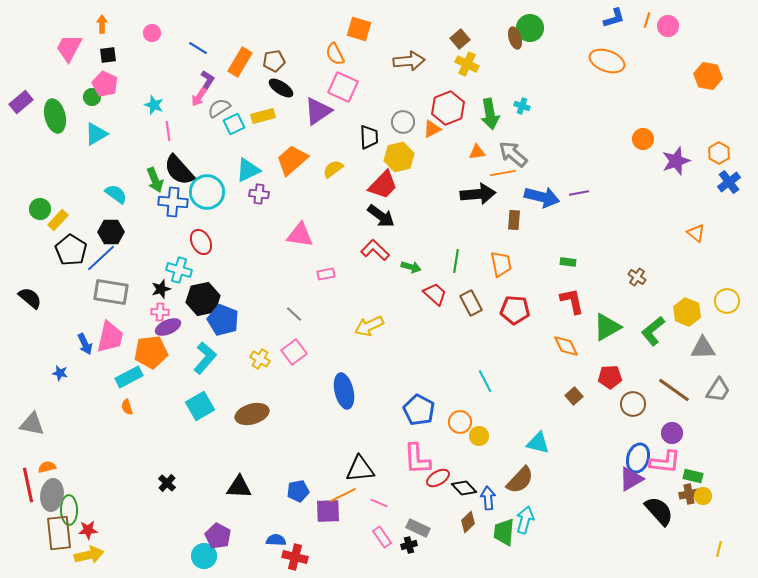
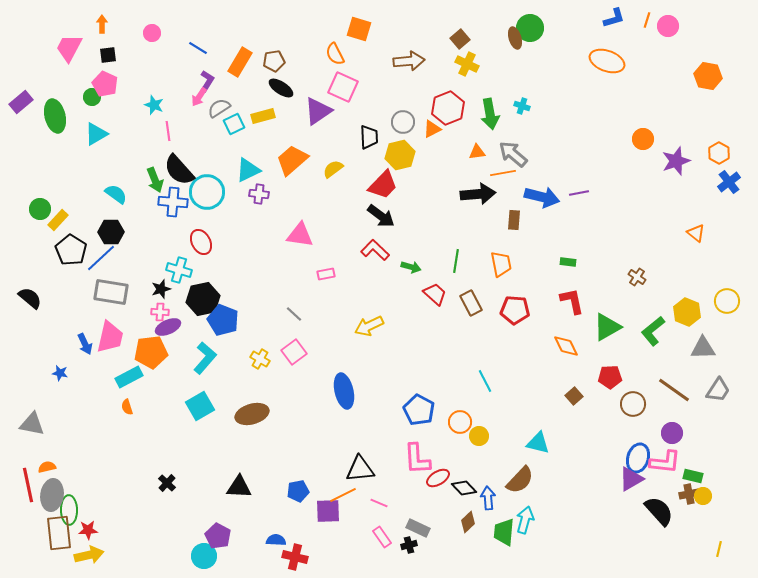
yellow hexagon at (399, 157): moved 1 px right, 2 px up
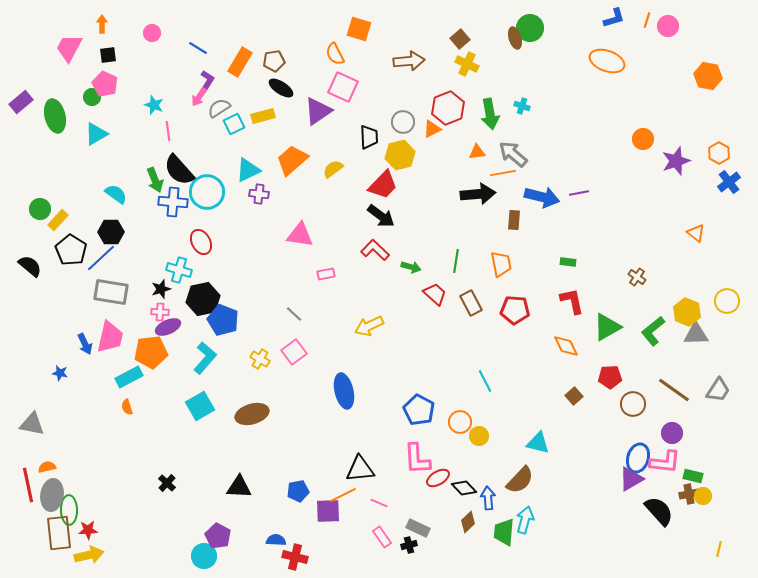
black semicircle at (30, 298): moved 32 px up
gray triangle at (703, 348): moved 7 px left, 14 px up
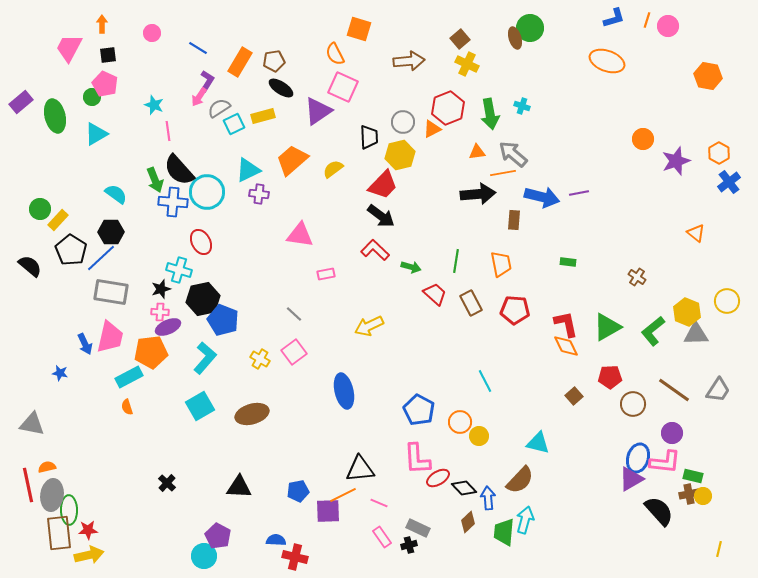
red L-shape at (572, 301): moved 6 px left, 23 px down
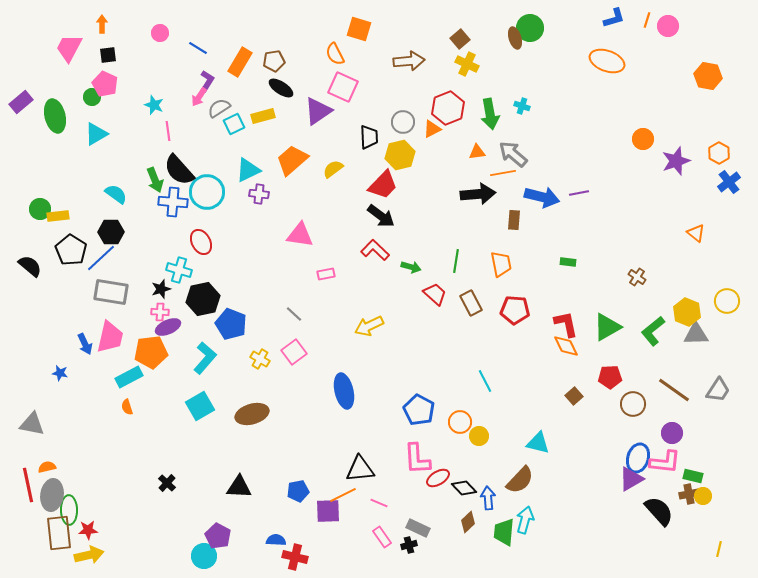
pink circle at (152, 33): moved 8 px right
yellow rectangle at (58, 220): moved 4 px up; rotated 40 degrees clockwise
blue pentagon at (223, 320): moved 8 px right, 4 px down
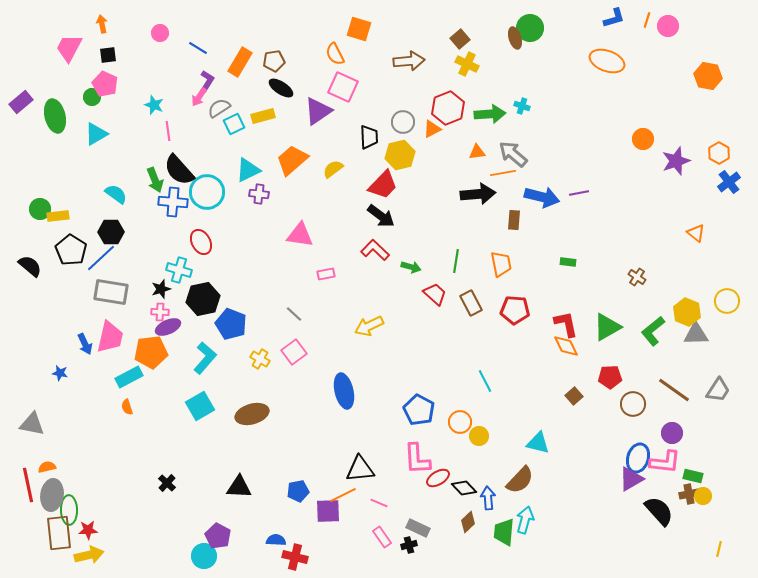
orange arrow at (102, 24): rotated 12 degrees counterclockwise
green arrow at (490, 114): rotated 84 degrees counterclockwise
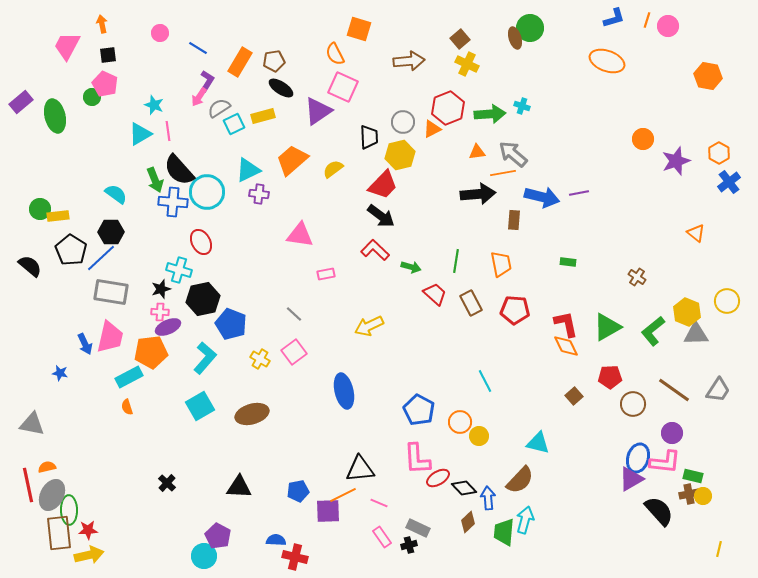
pink trapezoid at (69, 48): moved 2 px left, 2 px up
cyan triangle at (96, 134): moved 44 px right
gray ellipse at (52, 495): rotated 20 degrees clockwise
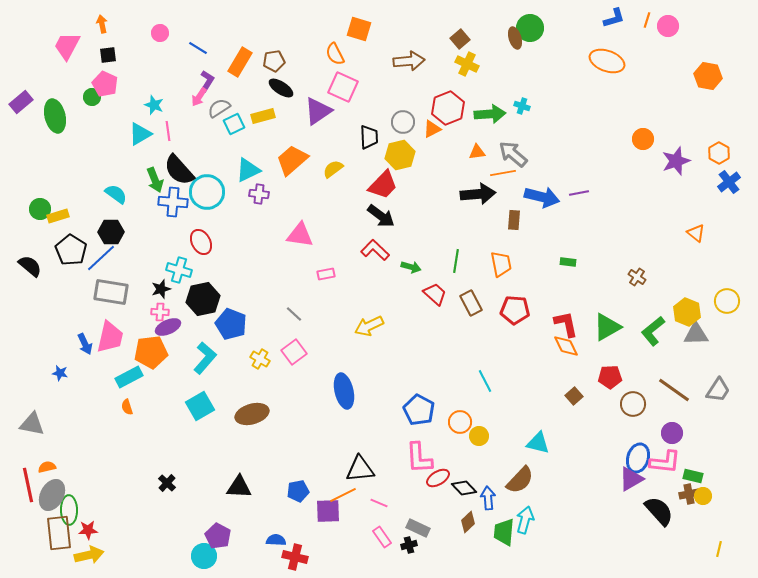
yellow rectangle at (58, 216): rotated 10 degrees counterclockwise
pink L-shape at (417, 459): moved 2 px right, 1 px up
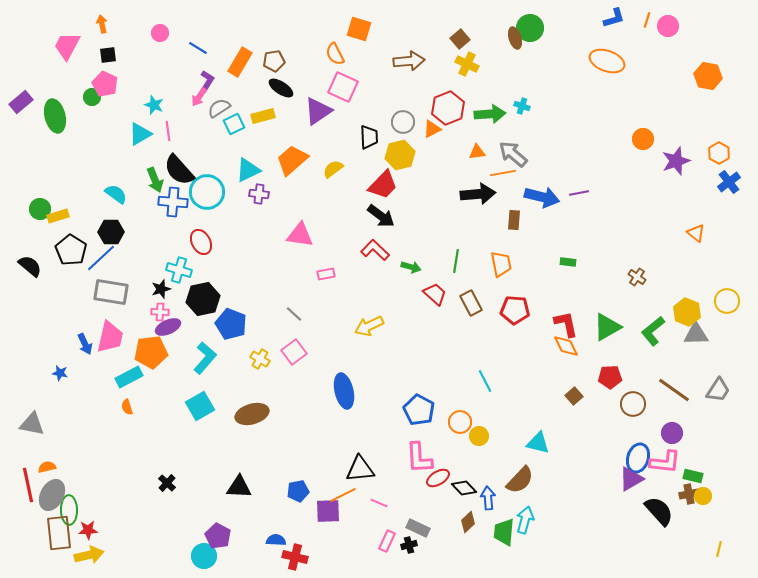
pink rectangle at (382, 537): moved 5 px right, 4 px down; rotated 60 degrees clockwise
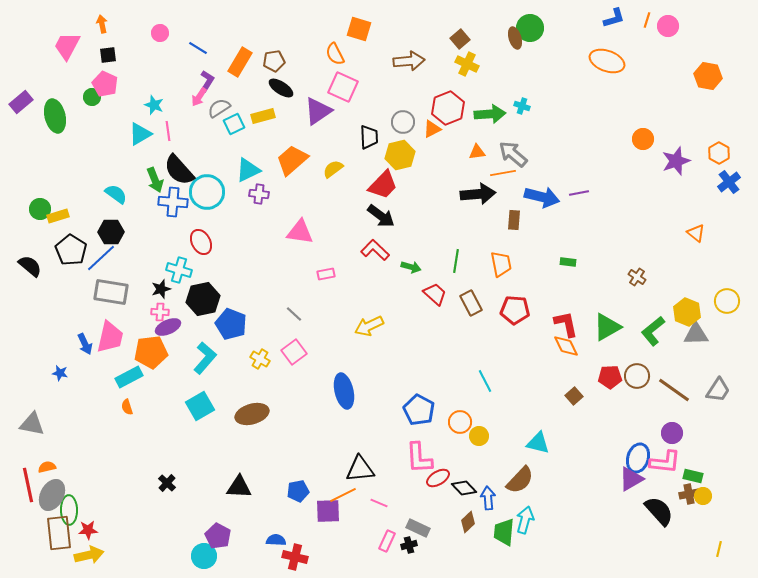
pink triangle at (300, 235): moved 3 px up
brown circle at (633, 404): moved 4 px right, 28 px up
